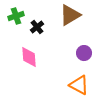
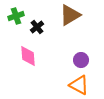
purple circle: moved 3 px left, 7 px down
pink diamond: moved 1 px left, 1 px up
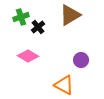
green cross: moved 5 px right, 1 px down
black cross: moved 1 px right
pink diamond: rotated 55 degrees counterclockwise
orange triangle: moved 15 px left
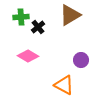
green cross: rotated 14 degrees clockwise
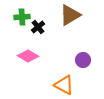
green cross: moved 1 px right
purple circle: moved 2 px right
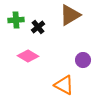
green cross: moved 6 px left, 3 px down
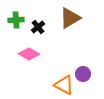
brown triangle: moved 3 px down
pink diamond: moved 1 px right, 2 px up
purple circle: moved 14 px down
